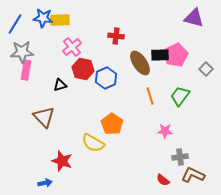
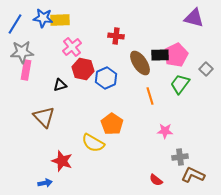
green trapezoid: moved 12 px up
red semicircle: moved 7 px left
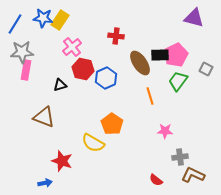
yellow rectangle: rotated 54 degrees counterclockwise
gray square: rotated 16 degrees counterclockwise
green trapezoid: moved 2 px left, 3 px up
brown triangle: rotated 25 degrees counterclockwise
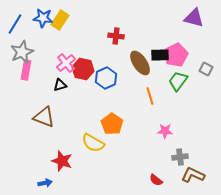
pink cross: moved 6 px left, 16 px down
gray star: rotated 20 degrees counterclockwise
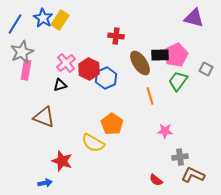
blue star: rotated 24 degrees clockwise
red hexagon: moved 6 px right; rotated 15 degrees clockwise
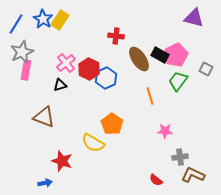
blue star: moved 1 px down
blue line: moved 1 px right
black rectangle: rotated 30 degrees clockwise
brown ellipse: moved 1 px left, 4 px up
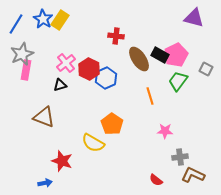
gray star: moved 2 px down
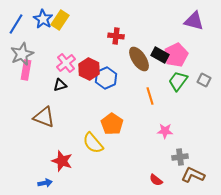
purple triangle: moved 3 px down
gray square: moved 2 px left, 11 px down
yellow semicircle: rotated 20 degrees clockwise
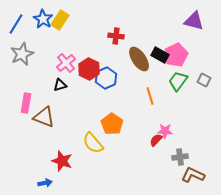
pink rectangle: moved 33 px down
red semicircle: moved 40 px up; rotated 96 degrees clockwise
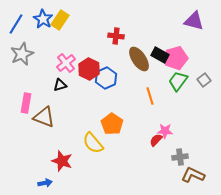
pink pentagon: moved 3 px down; rotated 10 degrees clockwise
gray square: rotated 24 degrees clockwise
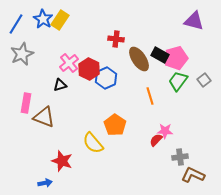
red cross: moved 3 px down
pink cross: moved 3 px right
orange pentagon: moved 3 px right, 1 px down
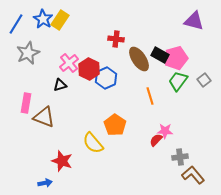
gray star: moved 6 px right, 1 px up
brown L-shape: rotated 25 degrees clockwise
